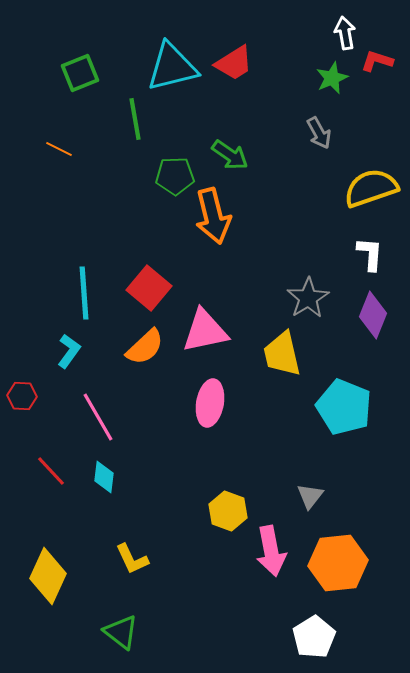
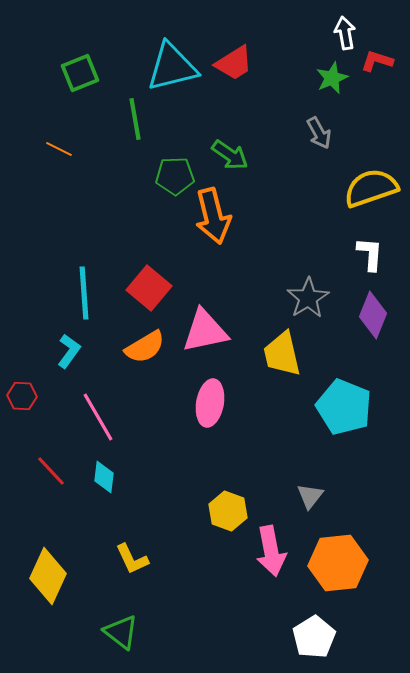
orange semicircle: rotated 12 degrees clockwise
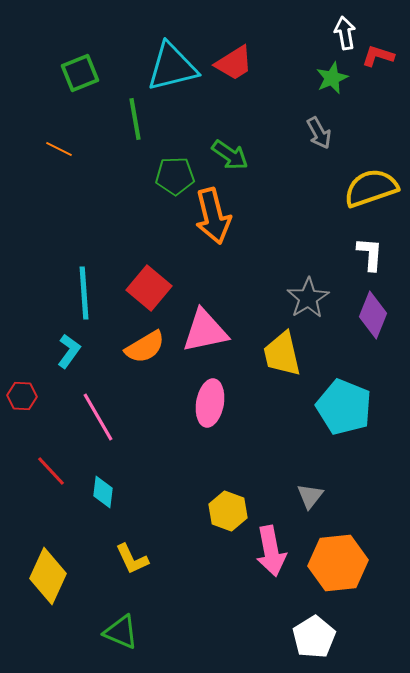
red L-shape: moved 1 px right, 5 px up
cyan diamond: moved 1 px left, 15 px down
green triangle: rotated 15 degrees counterclockwise
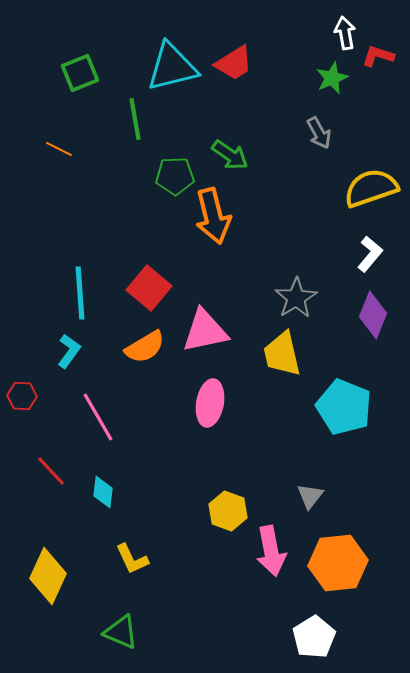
white L-shape: rotated 36 degrees clockwise
cyan line: moved 4 px left
gray star: moved 12 px left
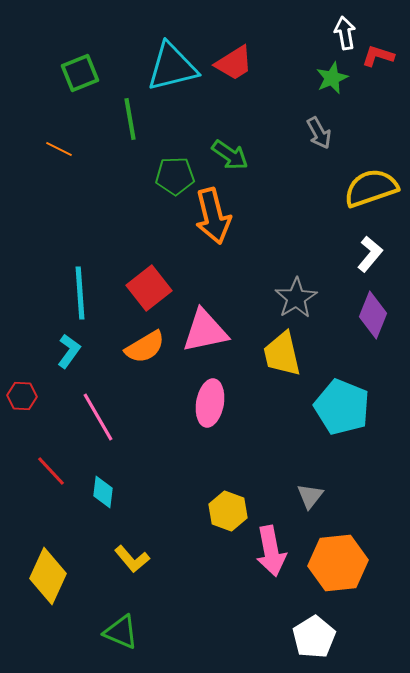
green line: moved 5 px left
red square: rotated 12 degrees clockwise
cyan pentagon: moved 2 px left
yellow L-shape: rotated 15 degrees counterclockwise
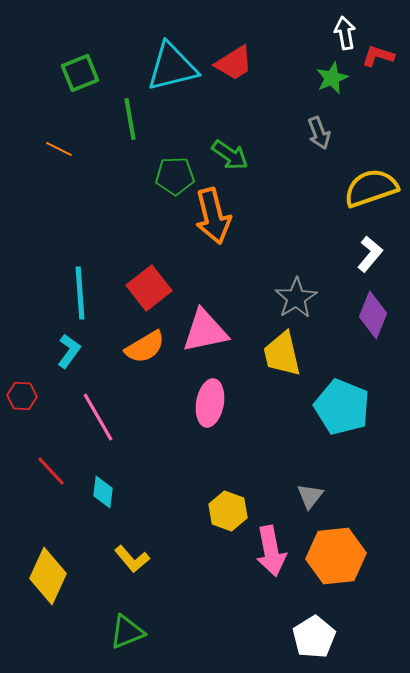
gray arrow: rotated 8 degrees clockwise
orange hexagon: moved 2 px left, 7 px up
green triangle: moved 6 px right; rotated 45 degrees counterclockwise
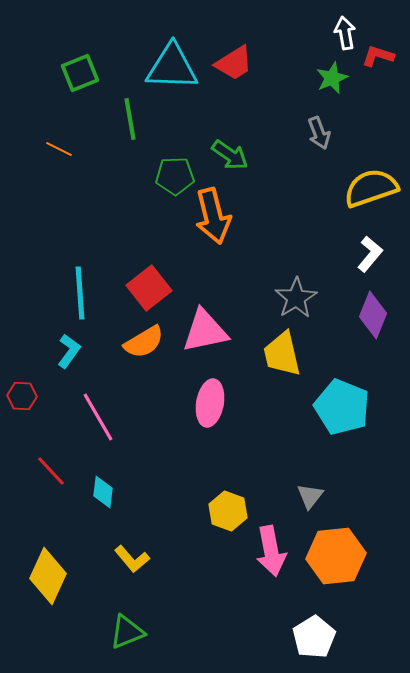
cyan triangle: rotated 16 degrees clockwise
orange semicircle: moved 1 px left, 5 px up
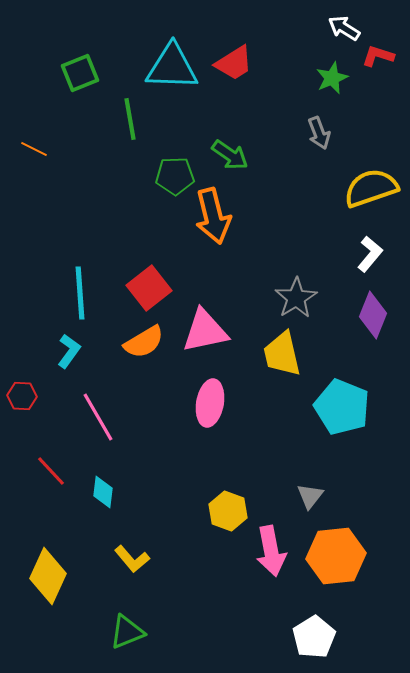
white arrow: moved 1 px left, 5 px up; rotated 48 degrees counterclockwise
orange line: moved 25 px left
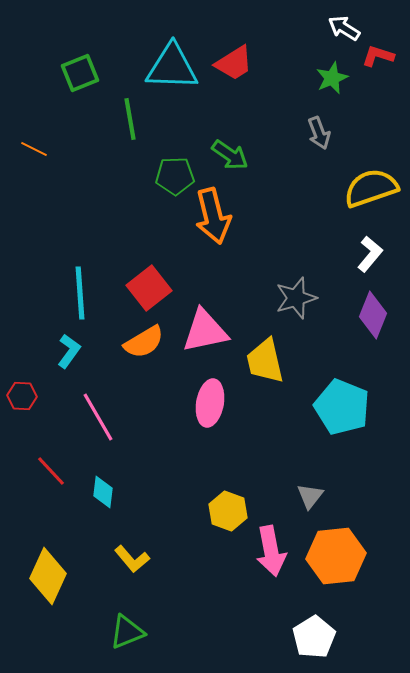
gray star: rotated 15 degrees clockwise
yellow trapezoid: moved 17 px left, 7 px down
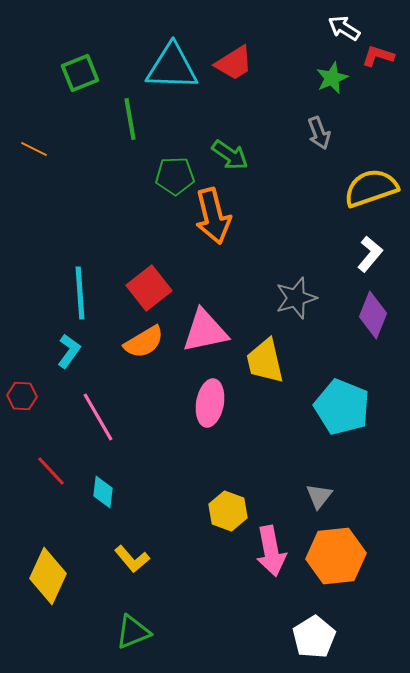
gray triangle: moved 9 px right
green triangle: moved 6 px right
